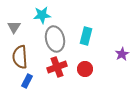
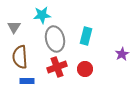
blue rectangle: rotated 64 degrees clockwise
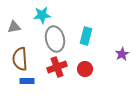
gray triangle: rotated 48 degrees clockwise
brown semicircle: moved 2 px down
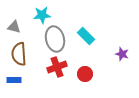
gray triangle: rotated 24 degrees clockwise
cyan rectangle: rotated 60 degrees counterclockwise
purple star: rotated 24 degrees counterclockwise
brown semicircle: moved 1 px left, 5 px up
red circle: moved 5 px down
blue rectangle: moved 13 px left, 1 px up
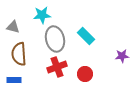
gray triangle: moved 1 px left
purple star: moved 2 px down; rotated 24 degrees counterclockwise
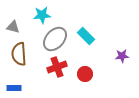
gray ellipse: rotated 55 degrees clockwise
blue rectangle: moved 8 px down
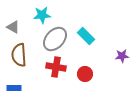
gray triangle: rotated 16 degrees clockwise
brown semicircle: moved 1 px down
red cross: moved 1 px left; rotated 30 degrees clockwise
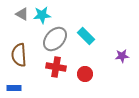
gray triangle: moved 9 px right, 13 px up
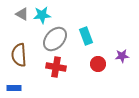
cyan rectangle: rotated 24 degrees clockwise
red circle: moved 13 px right, 10 px up
